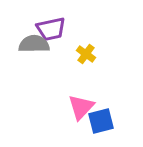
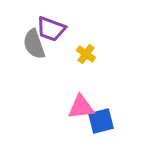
purple trapezoid: rotated 32 degrees clockwise
gray semicircle: rotated 108 degrees counterclockwise
pink triangle: rotated 40 degrees clockwise
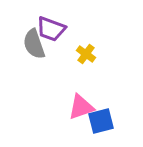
pink triangle: rotated 12 degrees counterclockwise
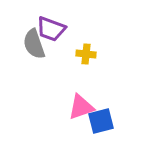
yellow cross: rotated 30 degrees counterclockwise
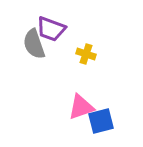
yellow cross: rotated 12 degrees clockwise
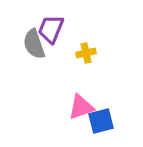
purple trapezoid: rotated 92 degrees clockwise
yellow cross: moved 1 px up; rotated 30 degrees counterclockwise
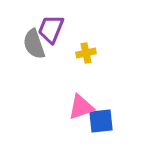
blue square: rotated 8 degrees clockwise
